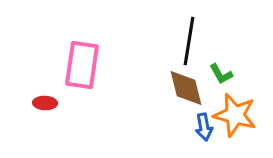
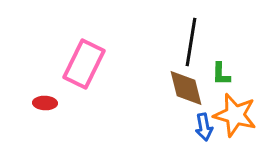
black line: moved 2 px right, 1 px down
pink rectangle: moved 2 px right, 1 px up; rotated 18 degrees clockwise
green L-shape: rotated 30 degrees clockwise
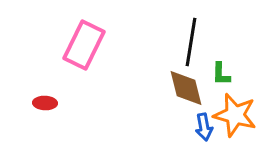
pink rectangle: moved 19 px up
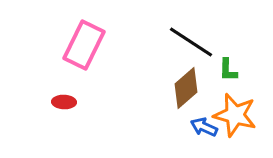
black line: rotated 66 degrees counterclockwise
green L-shape: moved 7 px right, 4 px up
brown diamond: rotated 63 degrees clockwise
red ellipse: moved 19 px right, 1 px up
blue arrow: rotated 124 degrees clockwise
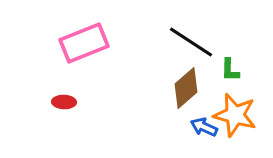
pink rectangle: moved 2 px up; rotated 42 degrees clockwise
green L-shape: moved 2 px right
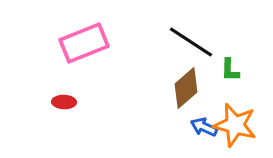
orange star: moved 10 px down
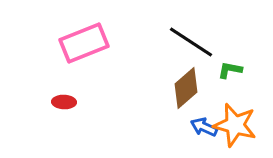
green L-shape: rotated 100 degrees clockwise
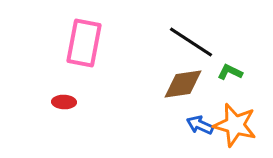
pink rectangle: rotated 57 degrees counterclockwise
green L-shape: moved 2 px down; rotated 15 degrees clockwise
brown diamond: moved 3 px left, 4 px up; rotated 33 degrees clockwise
blue arrow: moved 4 px left, 2 px up
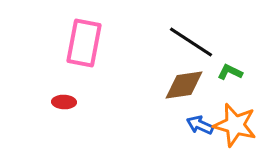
brown diamond: moved 1 px right, 1 px down
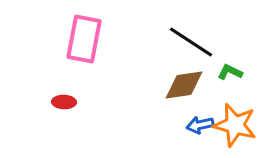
pink rectangle: moved 4 px up
blue arrow: rotated 36 degrees counterclockwise
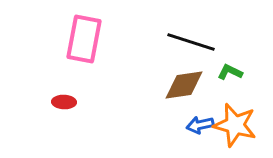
black line: rotated 15 degrees counterclockwise
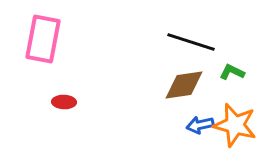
pink rectangle: moved 41 px left
green L-shape: moved 2 px right
